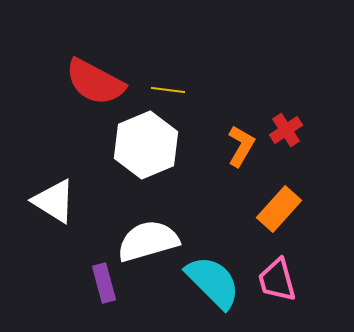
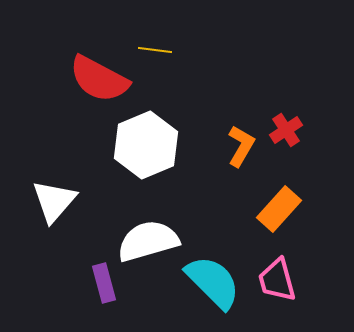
red semicircle: moved 4 px right, 3 px up
yellow line: moved 13 px left, 40 px up
white triangle: rotated 39 degrees clockwise
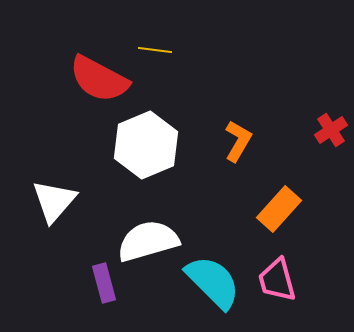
red cross: moved 45 px right
orange L-shape: moved 3 px left, 5 px up
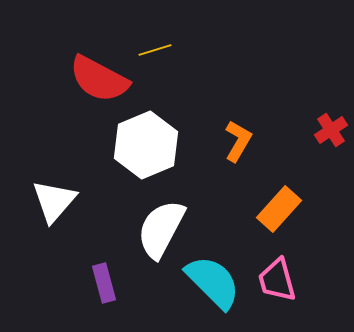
yellow line: rotated 24 degrees counterclockwise
white semicircle: moved 13 px right, 12 px up; rotated 46 degrees counterclockwise
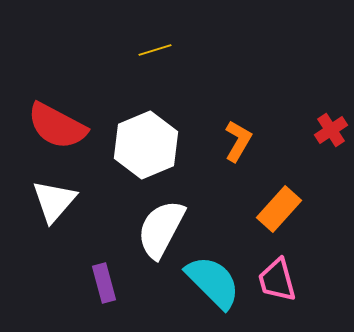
red semicircle: moved 42 px left, 47 px down
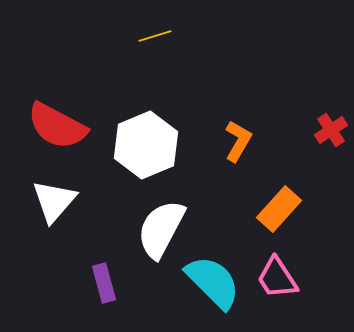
yellow line: moved 14 px up
pink trapezoid: moved 2 px up; rotated 18 degrees counterclockwise
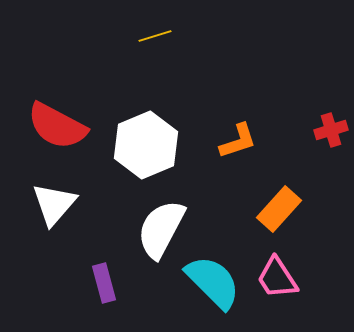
red cross: rotated 16 degrees clockwise
orange L-shape: rotated 42 degrees clockwise
white triangle: moved 3 px down
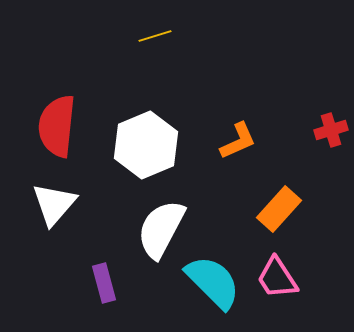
red semicircle: rotated 68 degrees clockwise
orange L-shape: rotated 6 degrees counterclockwise
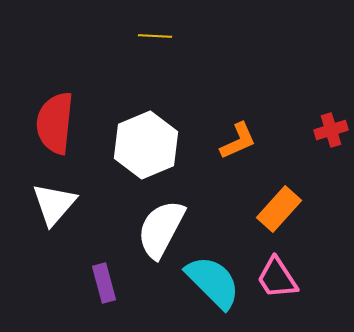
yellow line: rotated 20 degrees clockwise
red semicircle: moved 2 px left, 3 px up
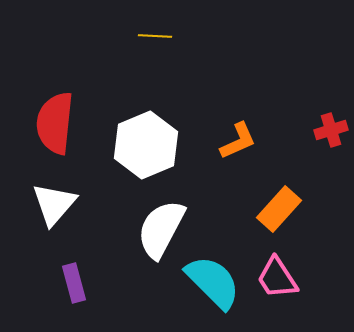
purple rectangle: moved 30 px left
